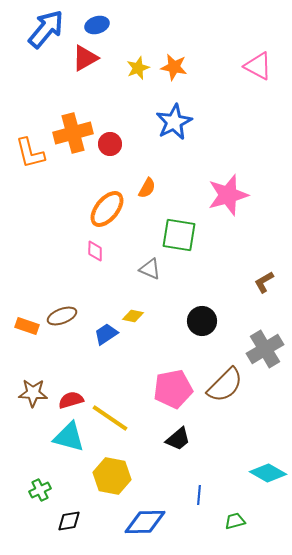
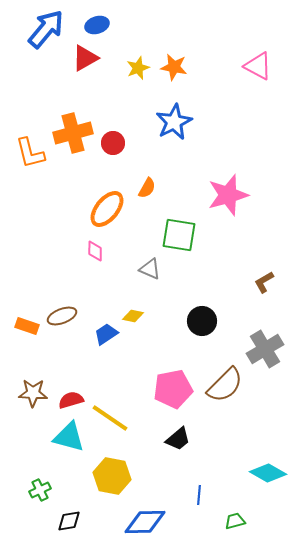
red circle: moved 3 px right, 1 px up
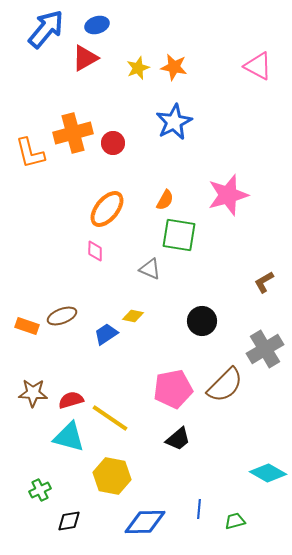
orange semicircle: moved 18 px right, 12 px down
blue line: moved 14 px down
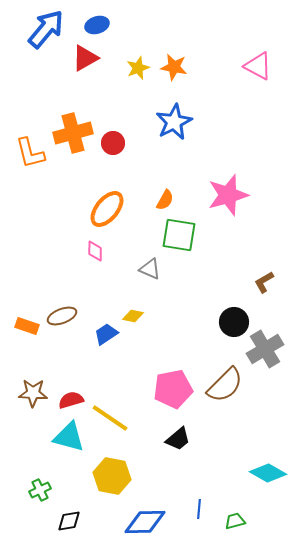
black circle: moved 32 px right, 1 px down
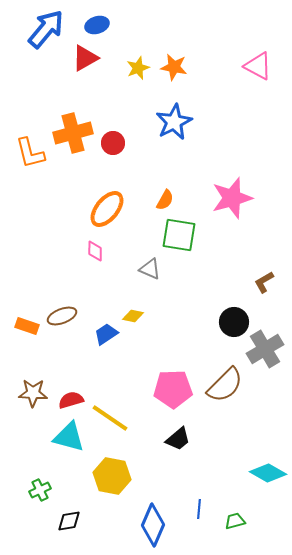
pink star: moved 4 px right, 3 px down
pink pentagon: rotated 9 degrees clockwise
blue diamond: moved 8 px right, 3 px down; rotated 66 degrees counterclockwise
